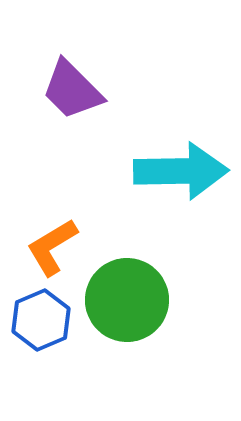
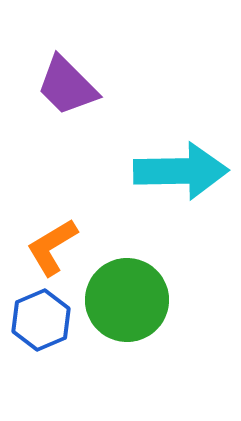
purple trapezoid: moved 5 px left, 4 px up
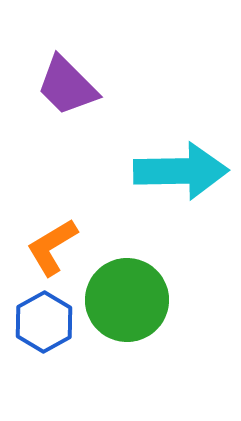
blue hexagon: moved 3 px right, 2 px down; rotated 6 degrees counterclockwise
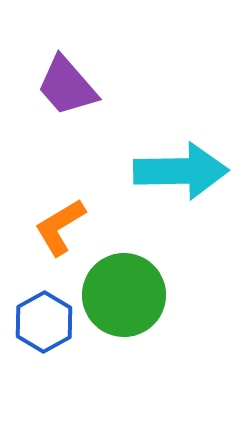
purple trapezoid: rotated 4 degrees clockwise
orange L-shape: moved 8 px right, 20 px up
green circle: moved 3 px left, 5 px up
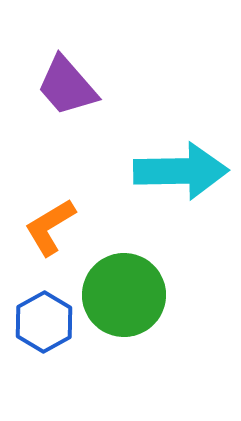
orange L-shape: moved 10 px left
